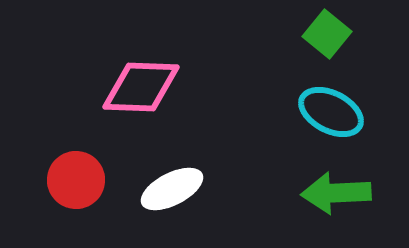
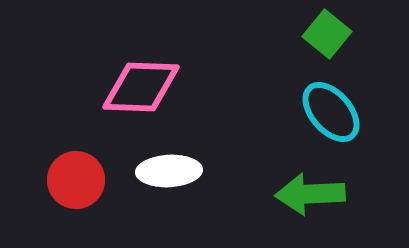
cyan ellipse: rotated 22 degrees clockwise
white ellipse: moved 3 px left, 18 px up; rotated 24 degrees clockwise
green arrow: moved 26 px left, 1 px down
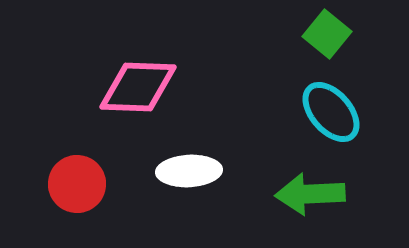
pink diamond: moved 3 px left
white ellipse: moved 20 px right
red circle: moved 1 px right, 4 px down
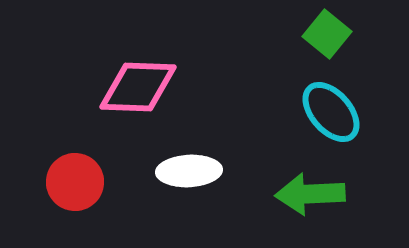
red circle: moved 2 px left, 2 px up
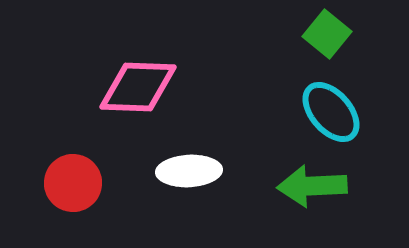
red circle: moved 2 px left, 1 px down
green arrow: moved 2 px right, 8 px up
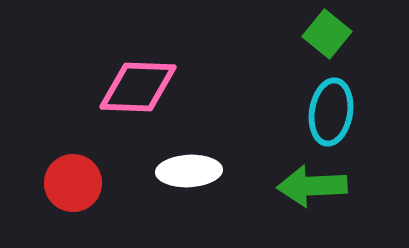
cyan ellipse: rotated 50 degrees clockwise
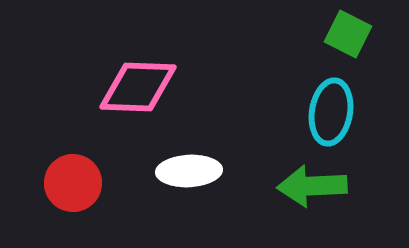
green square: moved 21 px right; rotated 12 degrees counterclockwise
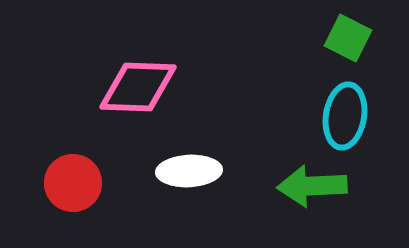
green square: moved 4 px down
cyan ellipse: moved 14 px right, 4 px down
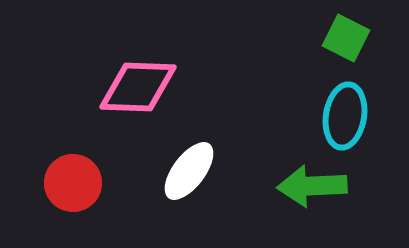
green square: moved 2 px left
white ellipse: rotated 50 degrees counterclockwise
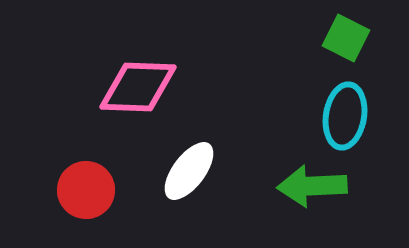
red circle: moved 13 px right, 7 px down
